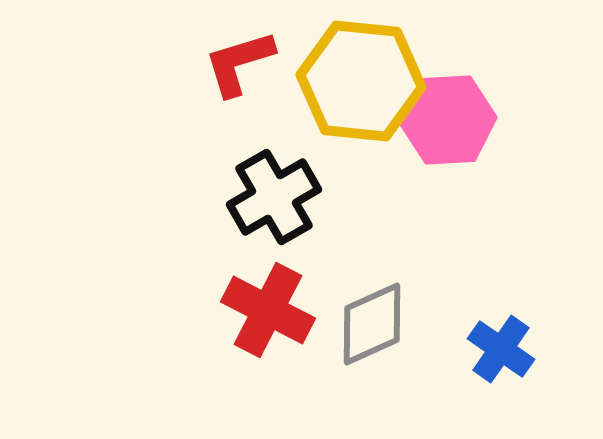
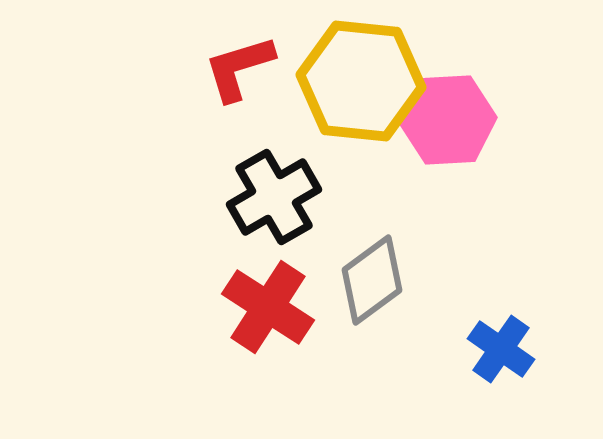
red L-shape: moved 5 px down
red cross: moved 3 px up; rotated 6 degrees clockwise
gray diamond: moved 44 px up; rotated 12 degrees counterclockwise
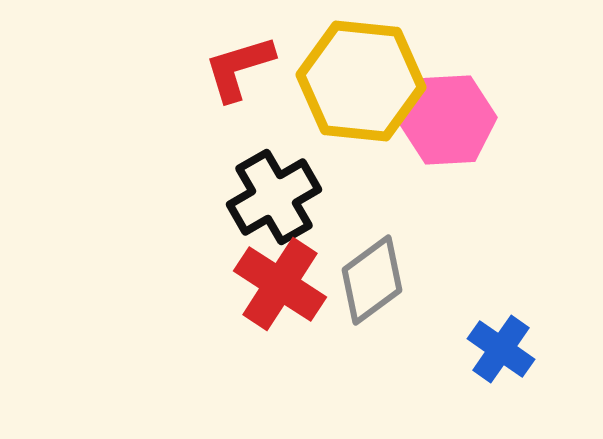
red cross: moved 12 px right, 23 px up
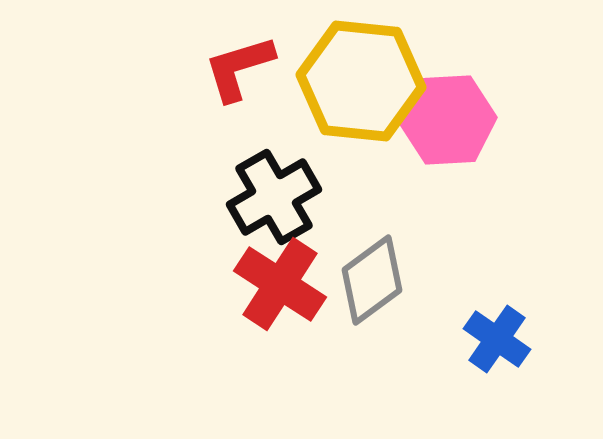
blue cross: moved 4 px left, 10 px up
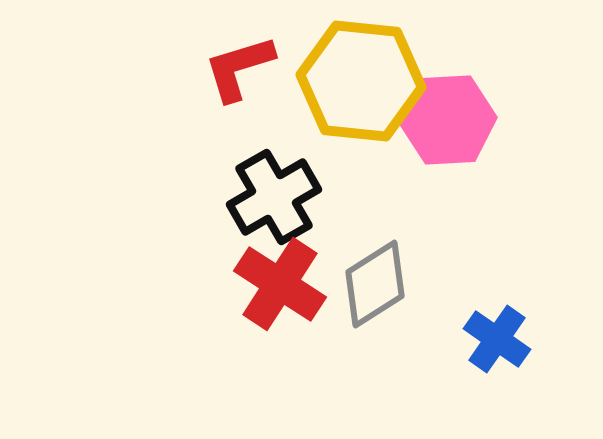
gray diamond: moved 3 px right, 4 px down; rotated 4 degrees clockwise
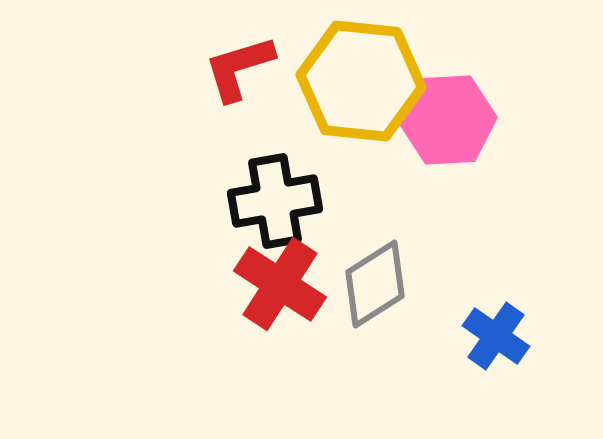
black cross: moved 1 px right, 4 px down; rotated 20 degrees clockwise
blue cross: moved 1 px left, 3 px up
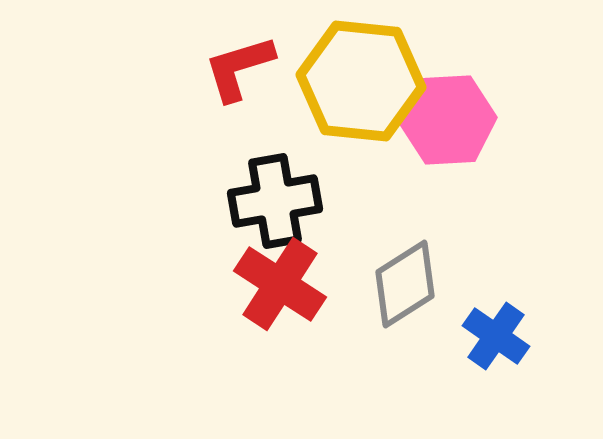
gray diamond: moved 30 px right
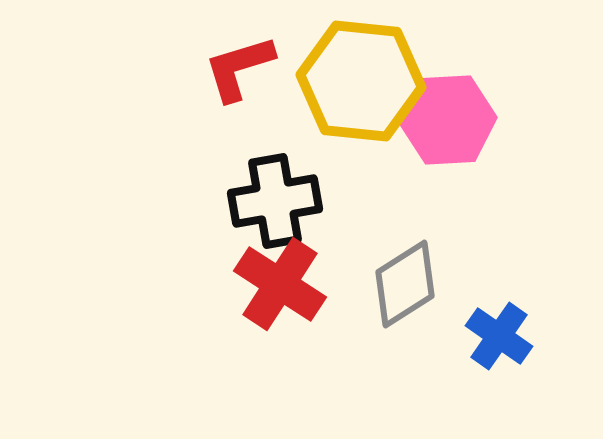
blue cross: moved 3 px right
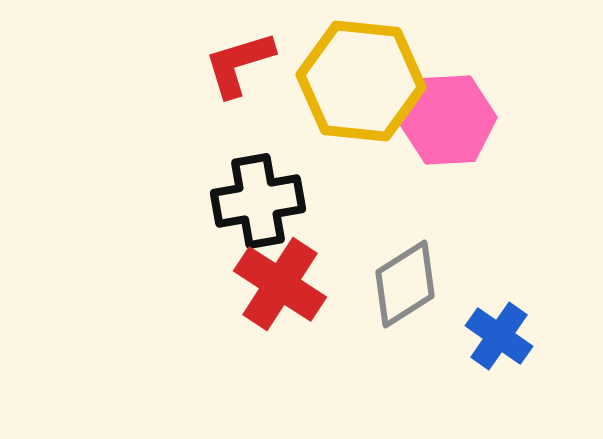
red L-shape: moved 4 px up
black cross: moved 17 px left
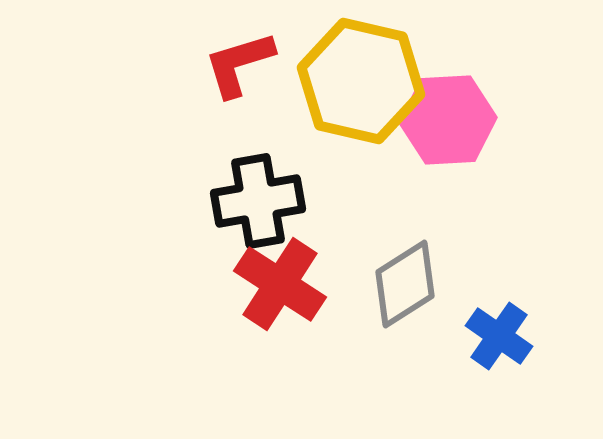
yellow hexagon: rotated 7 degrees clockwise
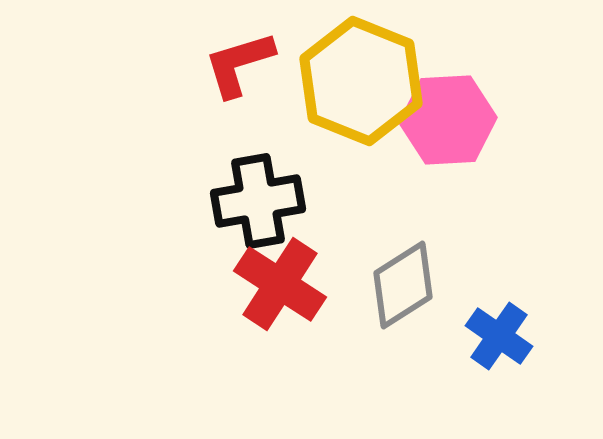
yellow hexagon: rotated 9 degrees clockwise
gray diamond: moved 2 px left, 1 px down
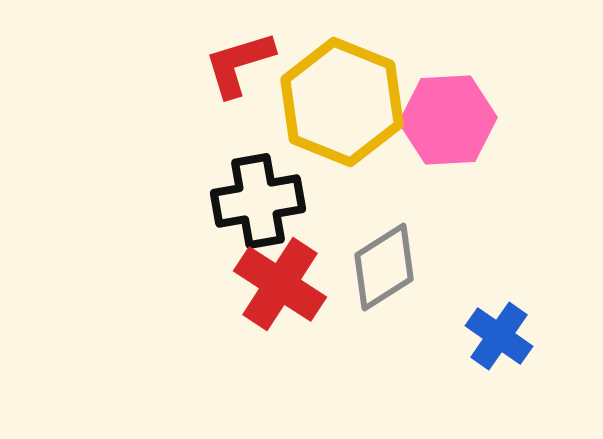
yellow hexagon: moved 19 px left, 21 px down
gray diamond: moved 19 px left, 18 px up
